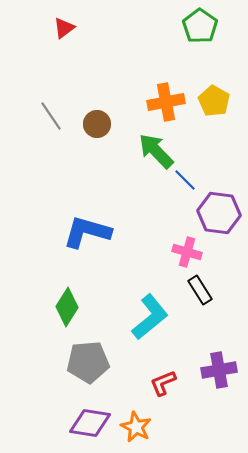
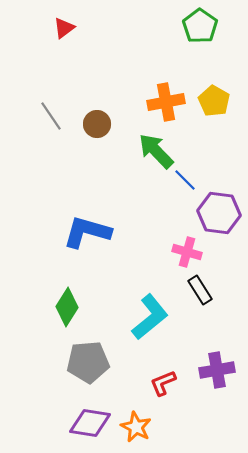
purple cross: moved 2 px left
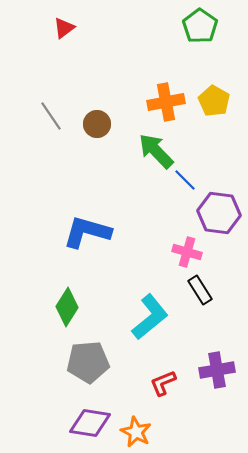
orange star: moved 5 px down
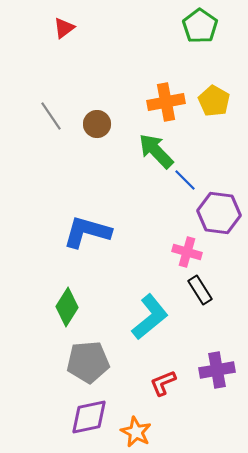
purple diamond: moved 1 px left, 6 px up; rotated 21 degrees counterclockwise
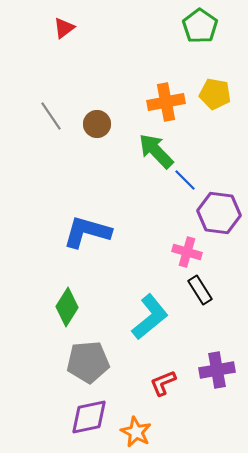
yellow pentagon: moved 1 px right, 7 px up; rotated 20 degrees counterclockwise
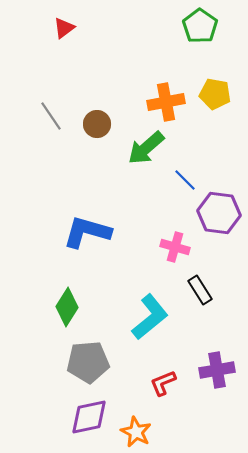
green arrow: moved 10 px left, 3 px up; rotated 87 degrees counterclockwise
pink cross: moved 12 px left, 5 px up
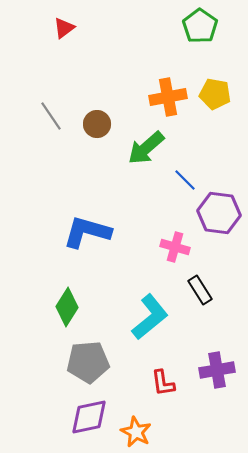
orange cross: moved 2 px right, 5 px up
red L-shape: rotated 76 degrees counterclockwise
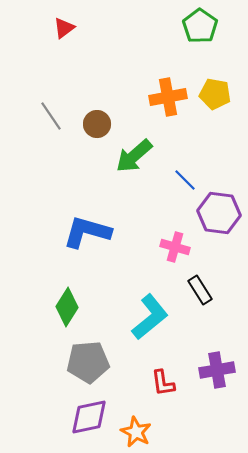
green arrow: moved 12 px left, 8 px down
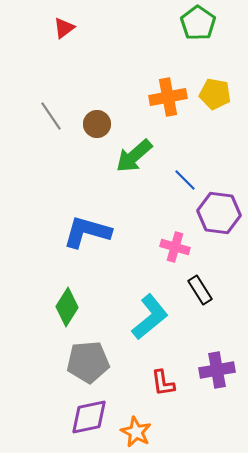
green pentagon: moved 2 px left, 3 px up
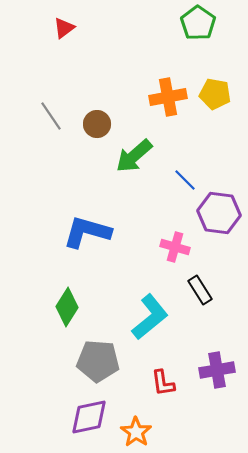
gray pentagon: moved 10 px right, 1 px up; rotated 9 degrees clockwise
orange star: rotated 8 degrees clockwise
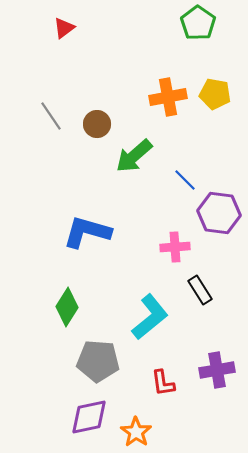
pink cross: rotated 20 degrees counterclockwise
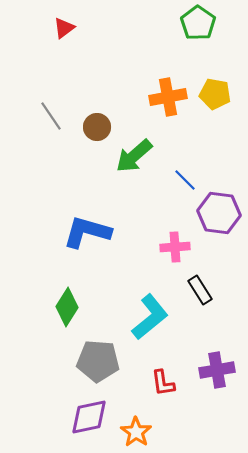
brown circle: moved 3 px down
